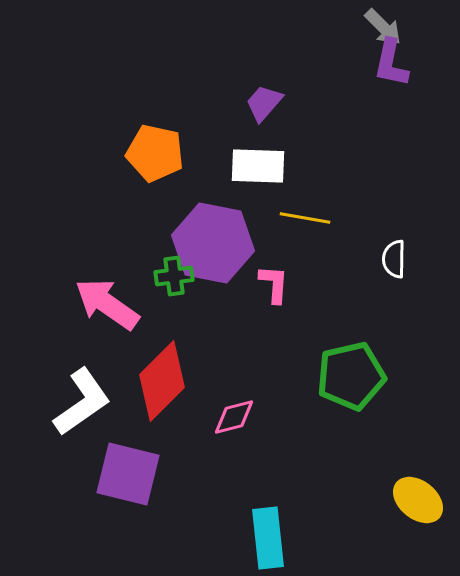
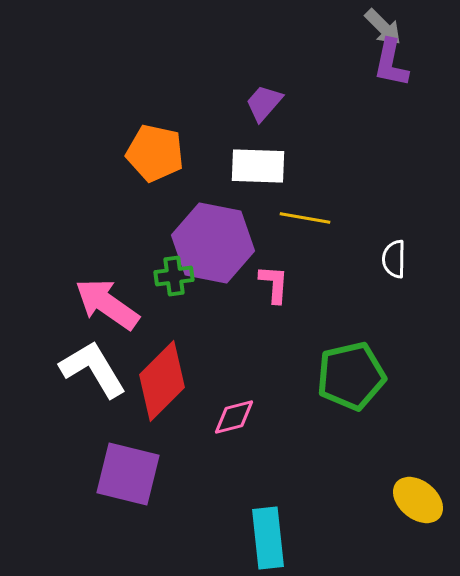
white L-shape: moved 11 px right, 33 px up; rotated 86 degrees counterclockwise
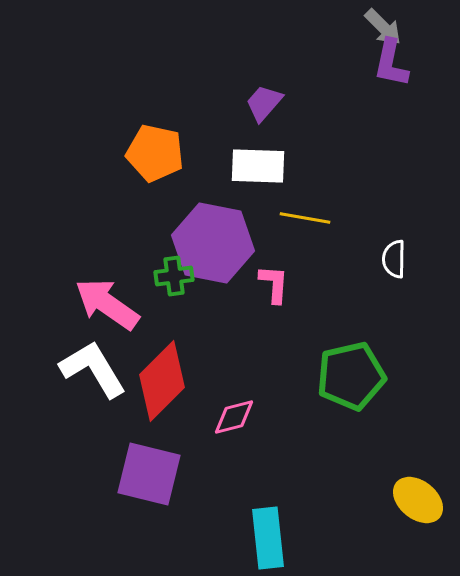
purple square: moved 21 px right
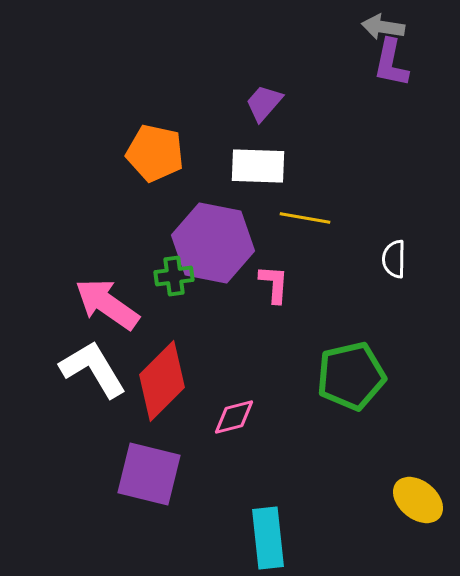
gray arrow: rotated 144 degrees clockwise
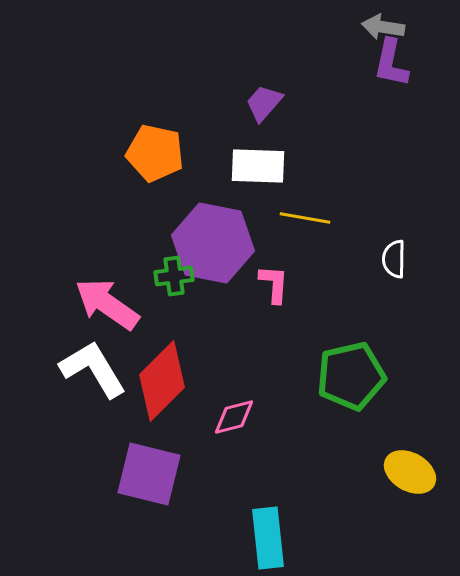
yellow ellipse: moved 8 px left, 28 px up; rotated 9 degrees counterclockwise
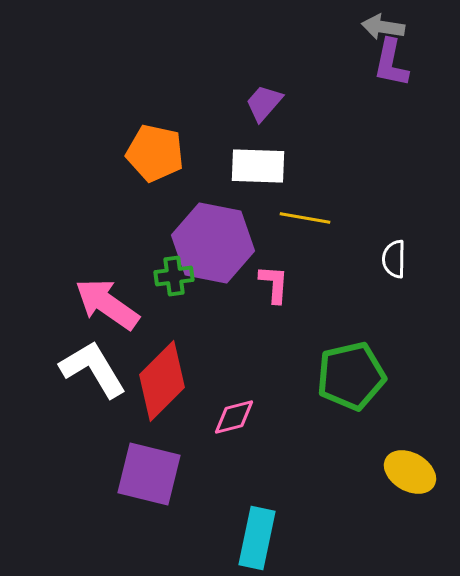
cyan rectangle: moved 11 px left; rotated 18 degrees clockwise
